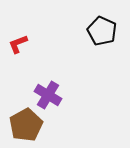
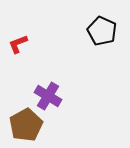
purple cross: moved 1 px down
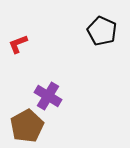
brown pentagon: moved 1 px right, 1 px down
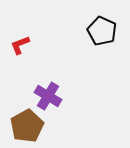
red L-shape: moved 2 px right, 1 px down
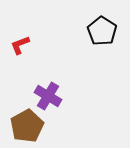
black pentagon: rotated 8 degrees clockwise
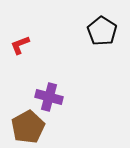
purple cross: moved 1 px right, 1 px down; rotated 16 degrees counterclockwise
brown pentagon: moved 1 px right, 1 px down
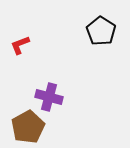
black pentagon: moved 1 px left
